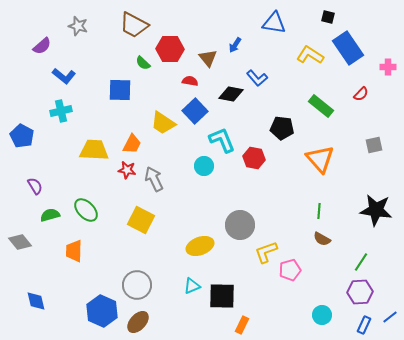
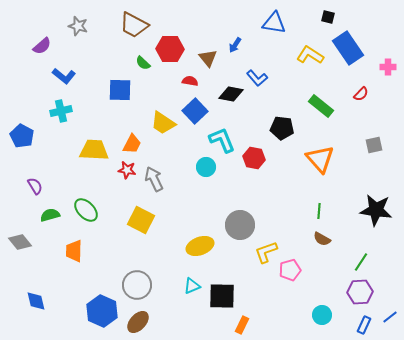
cyan circle at (204, 166): moved 2 px right, 1 px down
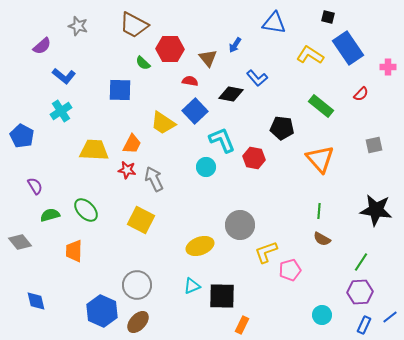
cyan cross at (61, 111): rotated 20 degrees counterclockwise
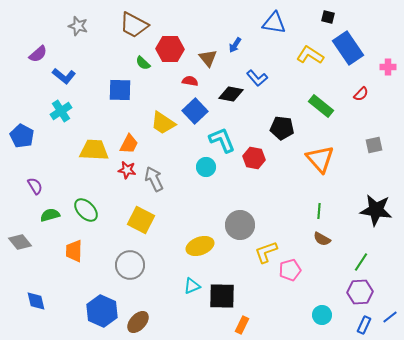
purple semicircle at (42, 46): moved 4 px left, 8 px down
orange trapezoid at (132, 144): moved 3 px left
gray circle at (137, 285): moved 7 px left, 20 px up
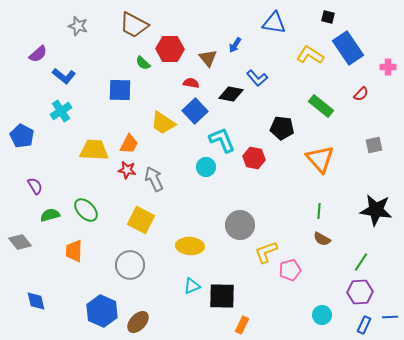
red semicircle at (190, 81): moved 1 px right, 2 px down
yellow ellipse at (200, 246): moved 10 px left; rotated 24 degrees clockwise
blue line at (390, 317): rotated 35 degrees clockwise
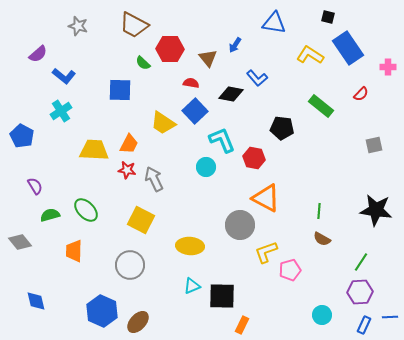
orange triangle at (320, 159): moved 54 px left, 39 px down; rotated 20 degrees counterclockwise
